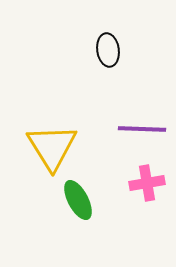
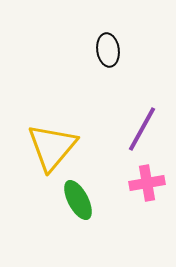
purple line: rotated 63 degrees counterclockwise
yellow triangle: rotated 12 degrees clockwise
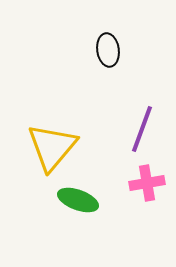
purple line: rotated 9 degrees counterclockwise
green ellipse: rotated 42 degrees counterclockwise
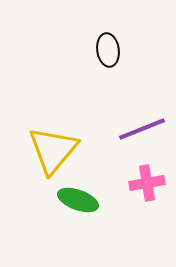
purple line: rotated 48 degrees clockwise
yellow triangle: moved 1 px right, 3 px down
